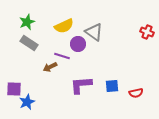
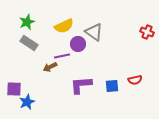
purple line: rotated 28 degrees counterclockwise
red semicircle: moved 1 px left, 13 px up
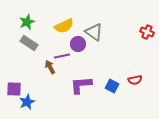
brown arrow: rotated 88 degrees clockwise
blue square: rotated 32 degrees clockwise
